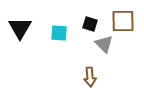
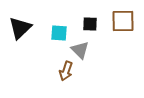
black square: rotated 14 degrees counterclockwise
black triangle: rotated 15 degrees clockwise
gray triangle: moved 24 px left, 6 px down
brown arrow: moved 24 px left, 6 px up; rotated 24 degrees clockwise
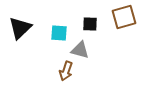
brown square: moved 1 px right, 4 px up; rotated 15 degrees counterclockwise
gray triangle: rotated 30 degrees counterclockwise
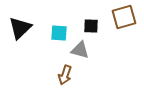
black square: moved 1 px right, 2 px down
brown arrow: moved 1 px left, 4 px down
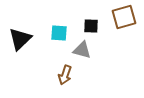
black triangle: moved 11 px down
gray triangle: moved 2 px right
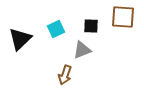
brown square: moved 1 px left; rotated 20 degrees clockwise
cyan square: moved 3 px left, 4 px up; rotated 30 degrees counterclockwise
gray triangle: rotated 36 degrees counterclockwise
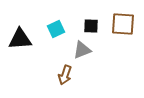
brown square: moved 7 px down
black triangle: rotated 40 degrees clockwise
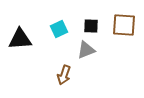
brown square: moved 1 px right, 1 px down
cyan square: moved 3 px right
gray triangle: moved 4 px right
brown arrow: moved 1 px left
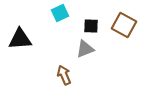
brown square: rotated 25 degrees clockwise
cyan square: moved 1 px right, 16 px up
gray triangle: moved 1 px left, 1 px up
brown arrow: rotated 138 degrees clockwise
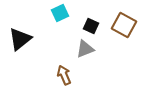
black square: rotated 21 degrees clockwise
black triangle: rotated 35 degrees counterclockwise
